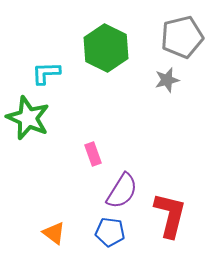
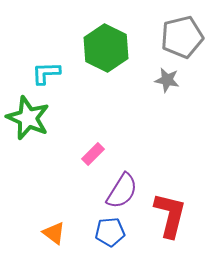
gray star: rotated 25 degrees clockwise
pink rectangle: rotated 65 degrees clockwise
blue pentagon: rotated 12 degrees counterclockwise
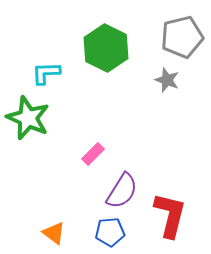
gray star: rotated 10 degrees clockwise
